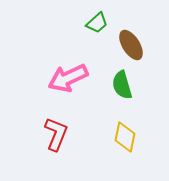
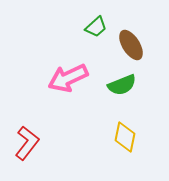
green trapezoid: moved 1 px left, 4 px down
green semicircle: rotated 96 degrees counterclockwise
red L-shape: moved 29 px left, 9 px down; rotated 16 degrees clockwise
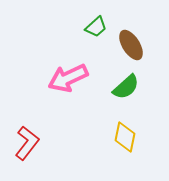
green semicircle: moved 4 px right, 2 px down; rotated 20 degrees counterclockwise
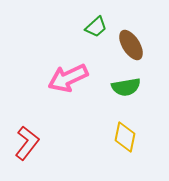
green semicircle: rotated 32 degrees clockwise
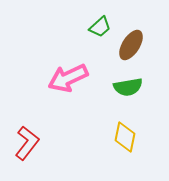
green trapezoid: moved 4 px right
brown ellipse: rotated 64 degrees clockwise
green semicircle: moved 2 px right
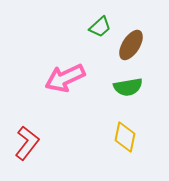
pink arrow: moved 3 px left
